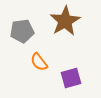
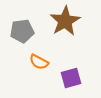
orange semicircle: rotated 24 degrees counterclockwise
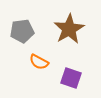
brown star: moved 4 px right, 8 px down
purple square: rotated 35 degrees clockwise
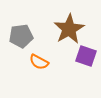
gray pentagon: moved 1 px left, 5 px down
purple square: moved 15 px right, 22 px up
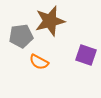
brown star: moved 19 px left, 8 px up; rotated 16 degrees clockwise
purple square: moved 1 px up
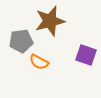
gray pentagon: moved 5 px down
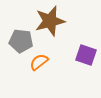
gray pentagon: rotated 15 degrees clockwise
orange semicircle: rotated 114 degrees clockwise
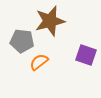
gray pentagon: moved 1 px right
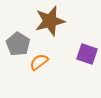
gray pentagon: moved 4 px left, 3 px down; rotated 25 degrees clockwise
purple square: moved 1 px right, 1 px up
